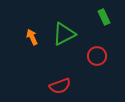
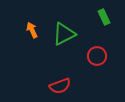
orange arrow: moved 7 px up
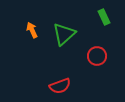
green triangle: rotated 15 degrees counterclockwise
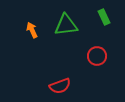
green triangle: moved 2 px right, 9 px up; rotated 35 degrees clockwise
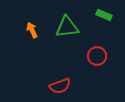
green rectangle: moved 2 px up; rotated 42 degrees counterclockwise
green triangle: moved 1 px right, 2 px down
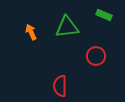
orange arrow: moved 1 px left, 2 px down
red circle: moved 1 px left
red semicircle: rotated 110 degrees clockwise
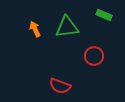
orange arrow: moved 4 px right, 3 px up
red circle: moved 2 px left
red semicircle: rotated 70 degrees counterclockwise
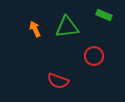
red semicircle: moved 2 px left, 5 px up
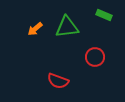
orange arrow: rotated 105 degrees counterclockwise
red circle: moved 1 px right, 1 px down
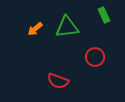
green rectangle: rotated 42 degrees clockwise
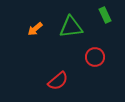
green rectangle: moved 1 px right
green triangle: moved 4 px right
red semicircle: rotated 60 degrees counterclockwise
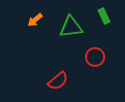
green rectangle: moved 1 px left, 1 px down
orange arrow: moved 9 px up
